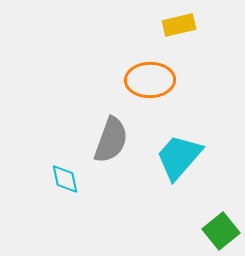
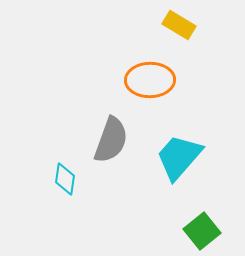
yellow rectangle: rotated 44 degrees clockwise
cyan diamond: rotated 20 degrees clockwise
green square: moved 19 px left
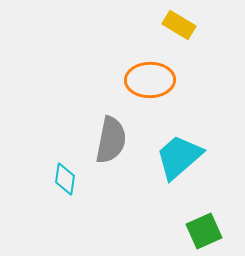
gray semicircle: rotated 9 degrees counterclockwise
cyan trapezoid: rotated 8 degrees clockwise
green square: moved 2 px right; rotated 15 degrees clockwise
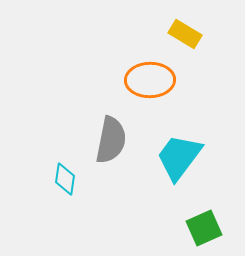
yellow rectangle: moved 6 px right, 9 px down
cyan trapezoid: rotated 12 degrees counterclockwise
green square: moved 3 px up
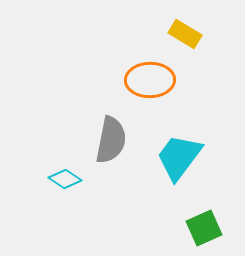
cyan diamond: rotated 64 degrees counterclockwise
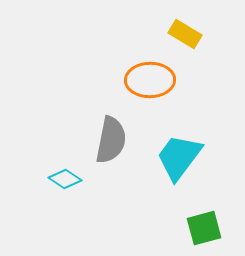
green square: rotated 9 degrees clockwise
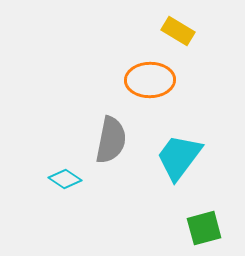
yellow rectangle: moved 7 px left, 3 px up
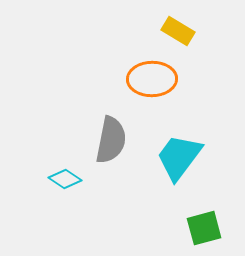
orange ellipse: moved 2 px right, 1 px up
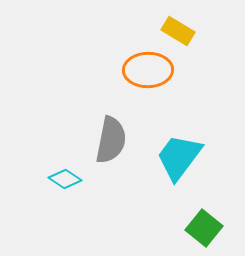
orange ellipse: moved 4 px left, 9 px up
green square: rotated 36 degrees counterclockwise
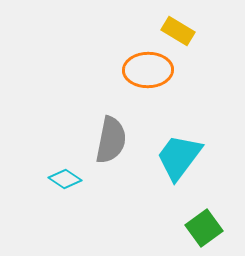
green square: rotated 15 degrees clockwise
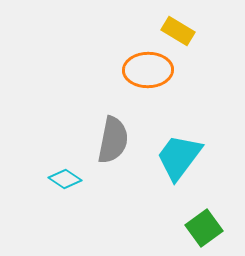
gray semicircle: moved 2 px right
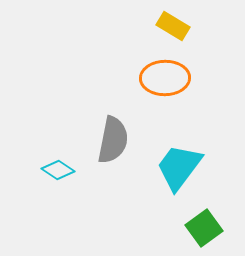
yellow rectangle: moved 5 px left, 5 px up
orange ellipse: moved 17 px right, 8 px down
cyan trapezoid: moved 10 px down
cyan diamond: moved 7 px left, 9 px up
